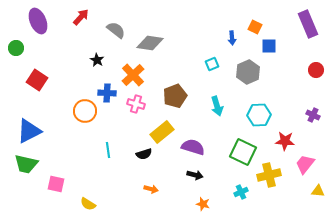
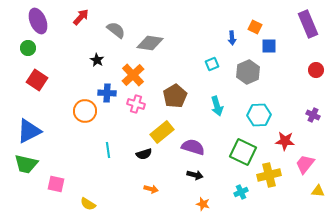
green circle: moved 12 px right
brown pentagon: rotated 10 degrees counterclockwise
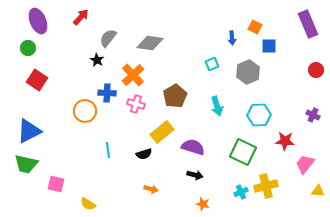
gray semicircle: moved 8 px left, 8 px down; rotated 90 degrees counterclockwise
yellow cross: moved 3 px left, 11 px down
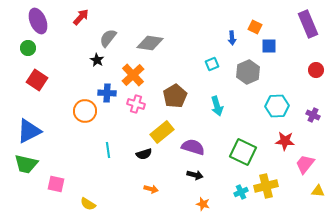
cyan hexagon: moved 18 px right, 9 px up
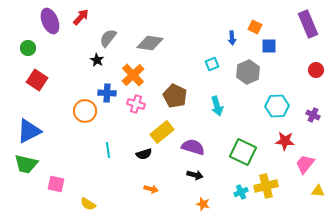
purple ellipse: moved 12 px right
brown pentagon: rotated 15 degrees counterclockwise
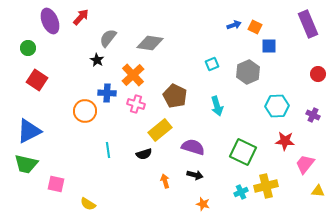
blue arrow: moved 2 px right, 13 px up; rotated 104 degrees counterclockwise
red circle: moved 2 px right, 4 px down
yellow rectangle: moved 2 px left, 2 px up
orange arrow: moved 14 px right, 8 px up; rotated 120 degrees counterclockwise
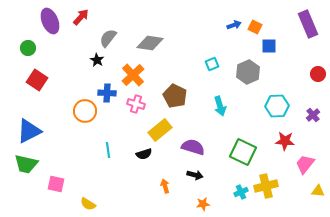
cyan arrow: moved 3 px right
purple cross: rotated 24 degrees clockwise
orange arrow: moved 5 px down
orange star: rotated 24 degrees counterclockwise
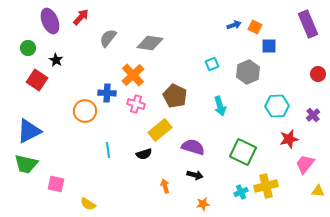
black star: moved 41 px left
red star: moved 4 px right, 2 px up; rotated 18 degrees counterclockwise
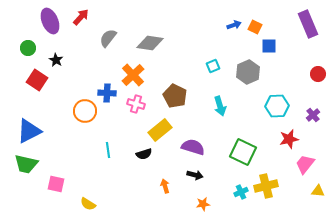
cyan square: moved 1 px right, 2 px down
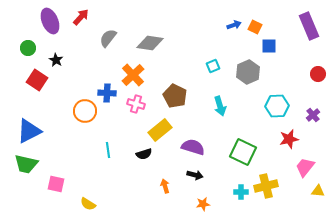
purple rectangle: moved 1 px right, 2 px down
pink trapezoid: moved 3 px down
cyan cross: rotated 24 degrees clockwise
